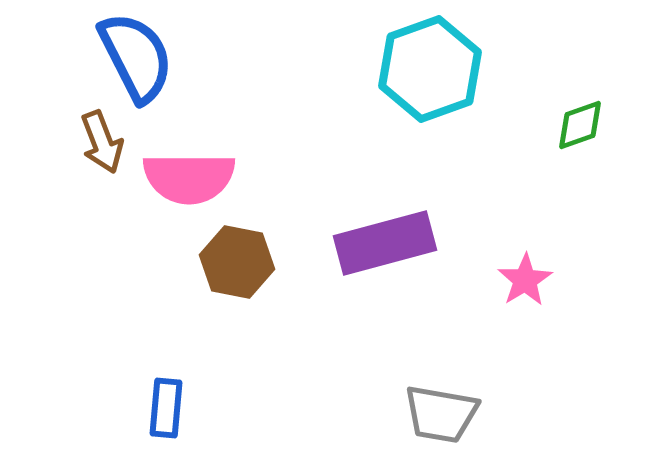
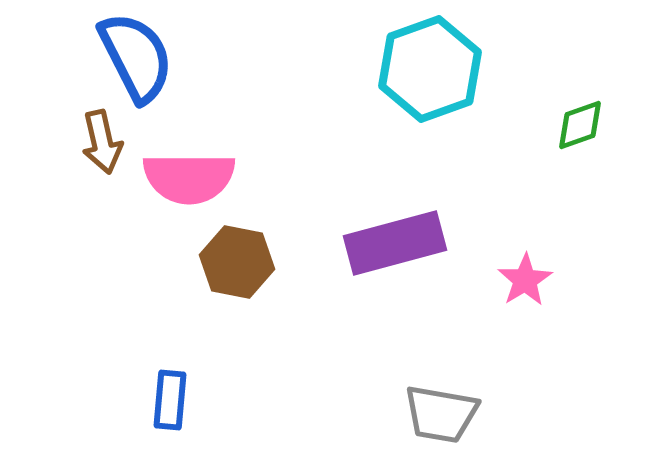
brown arrow: rotated 8 degrees clockwise
purple rectangle: moved 10 px right
blue rectangle: moved 4 px right, 8 px up
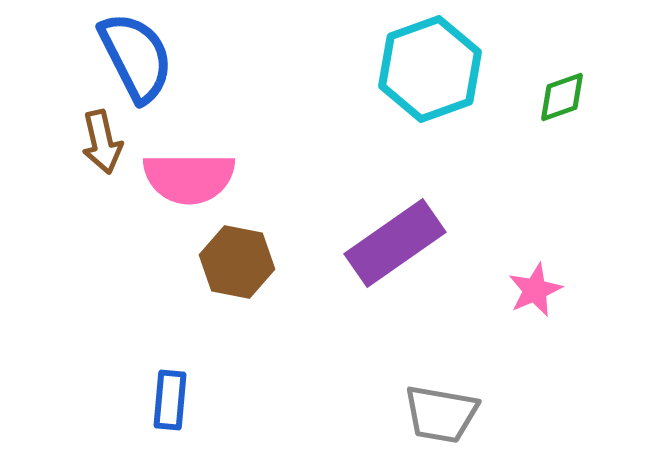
green diamond: moved 18 px left, 28 px up
purple rectangle: rotated 20 degrees counterclockwise
pink star: moved 10 px right, 10 px down; rotated 8 degrees clockwise
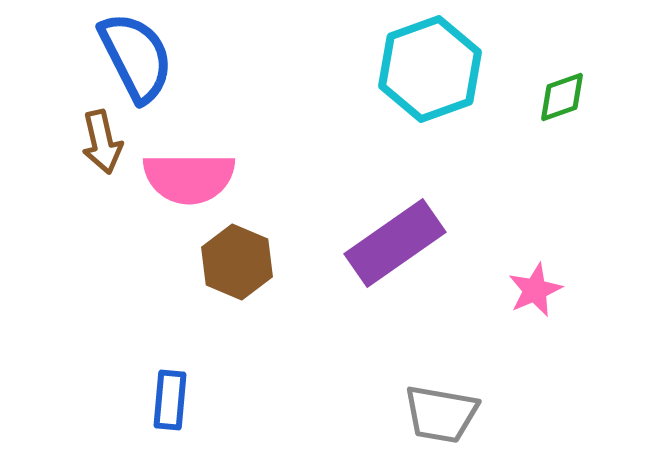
brown hexagon: rotated 12 degrees clockwise
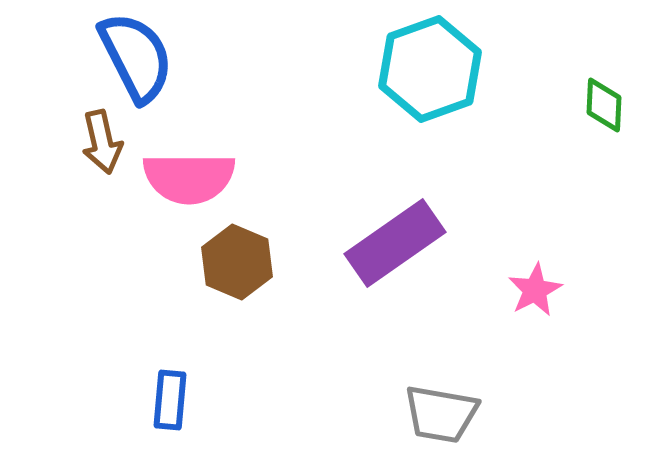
green diamond: moved 42 px right, 8 px down; rotated 68 degrees counterclockwise
pink star: rotated 4 degrees counterclockwise
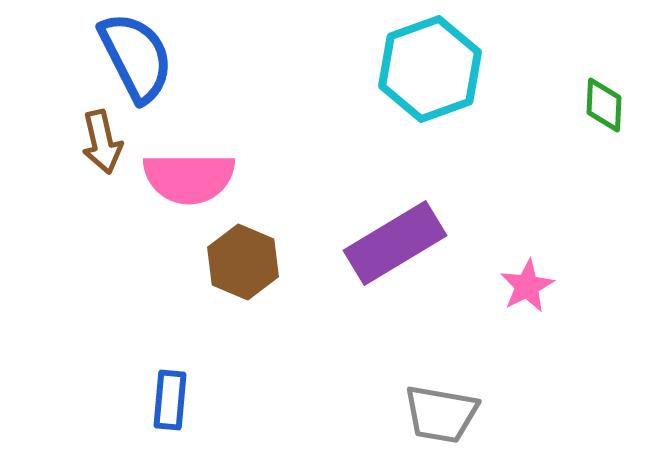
purple rectangle: rotated 4 degrees clockwise
brown hexagon: moved 6 px right
pink star: moved 8 px left, 4 px up
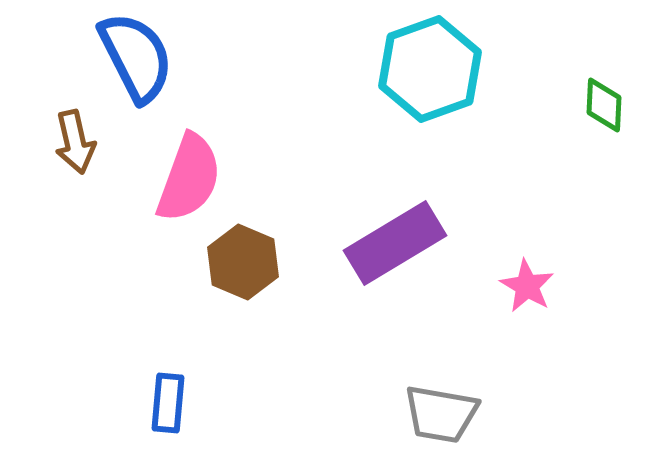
brown arrow: moved 27 px left
pink semicircle: rotated 70 degrees counterclockwise
pink star: rotated 14 degrees counterclockwise
blue rectangle: moved 2 px left, 3 px down
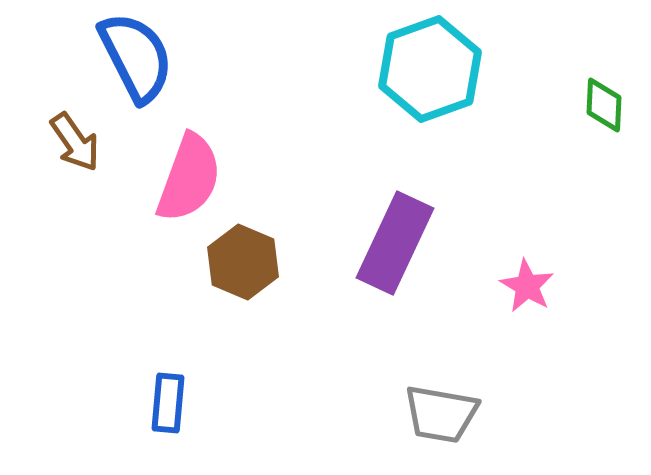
brown arrow: rotated 22 degrees counterclockwise
purple rectangle: rotated 34 degrees counterclockwise
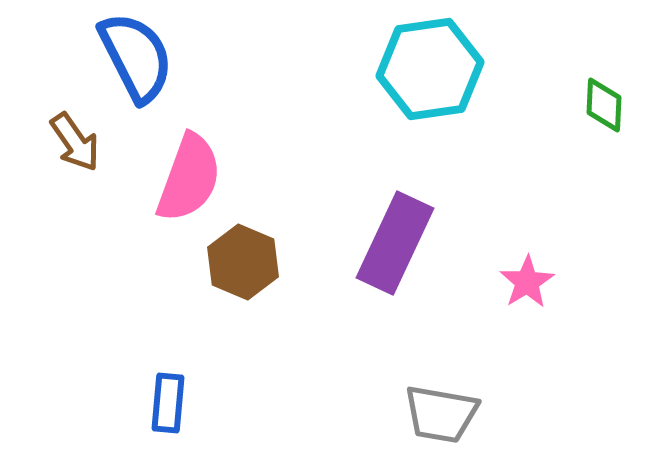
cyan hexagon: rotated 12 degrees clockwise
pink star: moved 4 px up; rotated 10 degrees clockwise
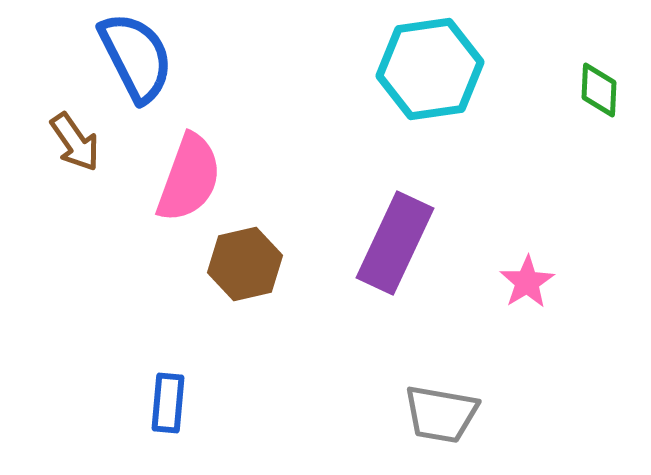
green diamond: moved 5 px left, 15 px up
brown hexagon: moved 2 px right, 2 px down; rotated 24 degrees clockwise
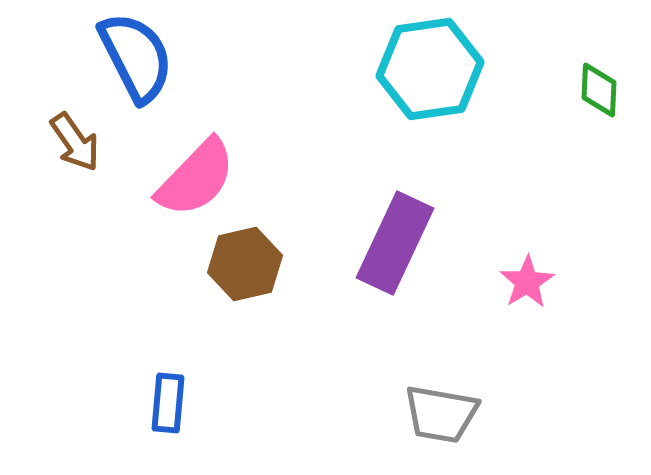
pink semicircle: moved 7 px right; rotated 24 degrees clockwise
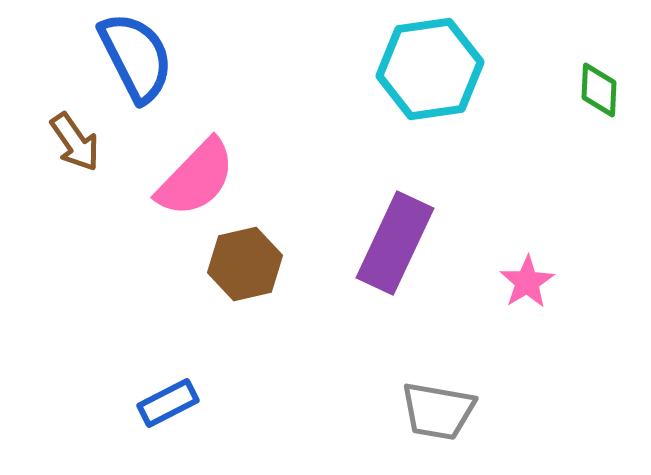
blue rectangle: rotated 58 degrees clockwise
gray trapezoid: moved 3 px left, 3 px up
